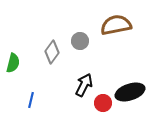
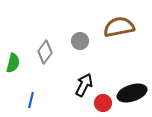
brown semicircle: moved 3 px right, 2 px down
gray diamond: moved 7 px left
black ellipse: moved 2 px right, 1 px down
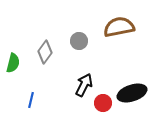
gray circle: moved 1 px left
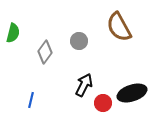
brown semicircle: rotated 108 degrees counterclockwise
green semicircle: moved 30 px up
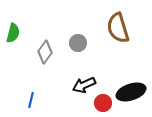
brown semicircle: moved 1 px left, 1 px down; rotated 12 degrees clockwise
gray circle: moved 1 px left, 2 px down
black arrow: rotated 140 degrees counterclockwise
black ellipse: moved 1 px left, 1 px up
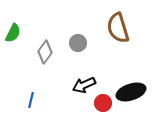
green semicircle: rotated 12 degrees clockwise
